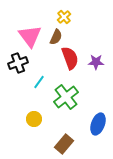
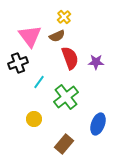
brown semicircle: moved 1 px right, 1 px up; rotated 42 degrees clockwise
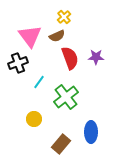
purple star: moved 5 px up
blue ellipse: moved 7 px left, 8 px down; rotated 20 degrees counterclockwise
brown rectangle: moved 3 px left
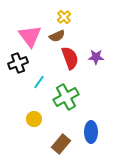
green cross: rotated 10 degrees clockwise
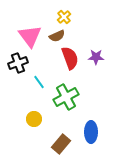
cyan line: rotated 72 degrees counterclockwise
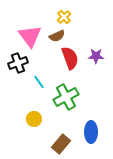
purple star: moved 1 px up
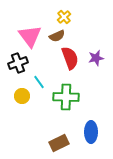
purple star: moved 2 px down; rotated 14 degrees counterclockwise
green cross: rotated 30 degrees clockwise
yellow circle: moved 12 px left, 23 px up
brown rectangle: moved 2 px left, 1 px up; rotated 24 degrees clockwise
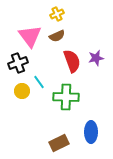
yellow cross: moved 7 px left, 3 px up; rotated 16 degrees clockwise
red semicircle: moved 2 px right, 3 px down
yellow circle: moved 5 px up
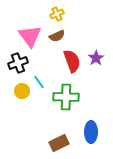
purple star: rotated 21 degrees counterclockwise
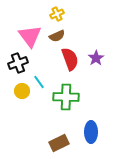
red semicircle: moved 2 px left, 2 px up
